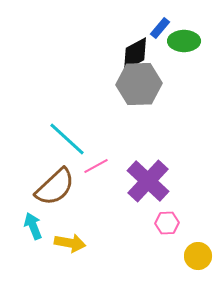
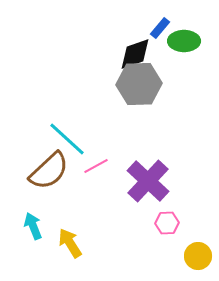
black diamond: rotated 9 degrees clockwise
brown semicircle: moved 6 px left, 16 px up
yellow arrow: rotated 132 degrees counterclockwise
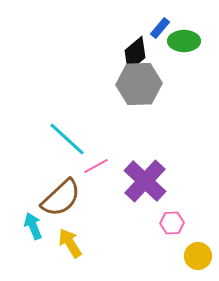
black diamond: rotated 21 degrees counterclockwise
brown semicircle: moved 12 px right, 27 px down
purple cross: moved 3 px left
pink hexagon: moved 5 px right
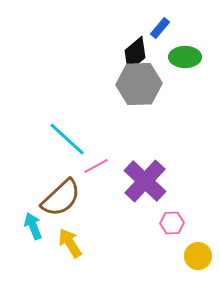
green ellipse: moved 1 px right, 16 px down
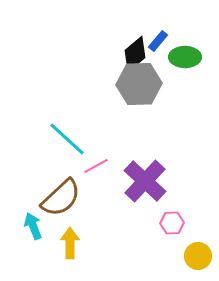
blue rectangle: moved 2 px left, 13 px down
yellow arrow: rotated 32 degrees clockwise
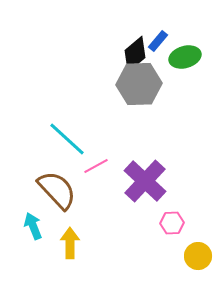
green ellipse: rotated 16 degrees counterclockwise
brown semicircle: moved 4 px left, 8 px up; rotated 90 degrees counterclockwise
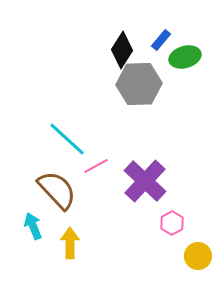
blue rectangle: moved 3 px right, 1 px up
black diamond: moved 13 px left, 4 px up; rotated 18 degrees counterclockwise
pink hexagon: rotated 25 degrees counterclockwise
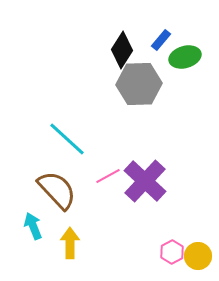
pink line: moved 12 px right, 10 px down
pink hexagon: moved 29 px down
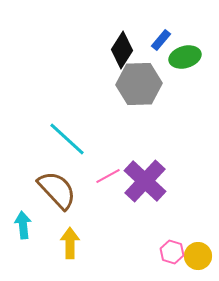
cyan arrow: moved 10 px left, 1 px up; rotated 16 degrees clockwise
pink hexagon: rotated 15 degrees counterclockwise
